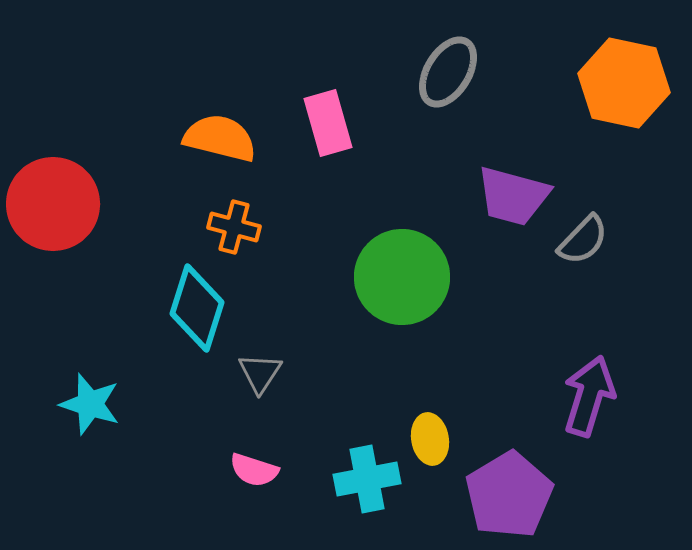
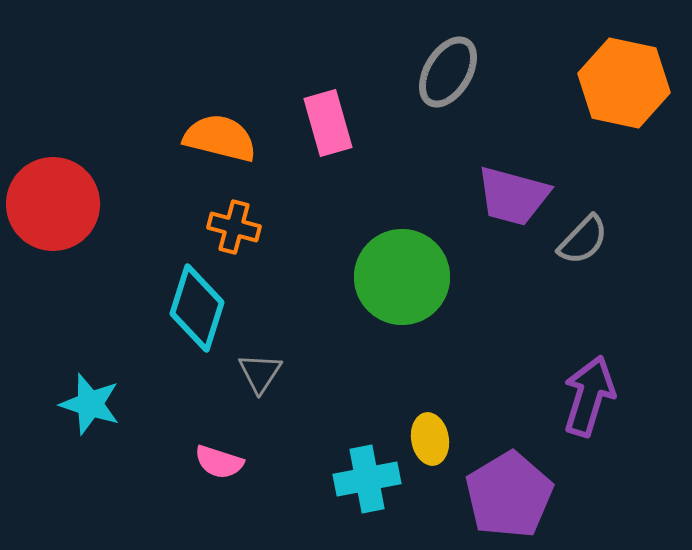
pink semicircle: moved 35 px left, 8 px up
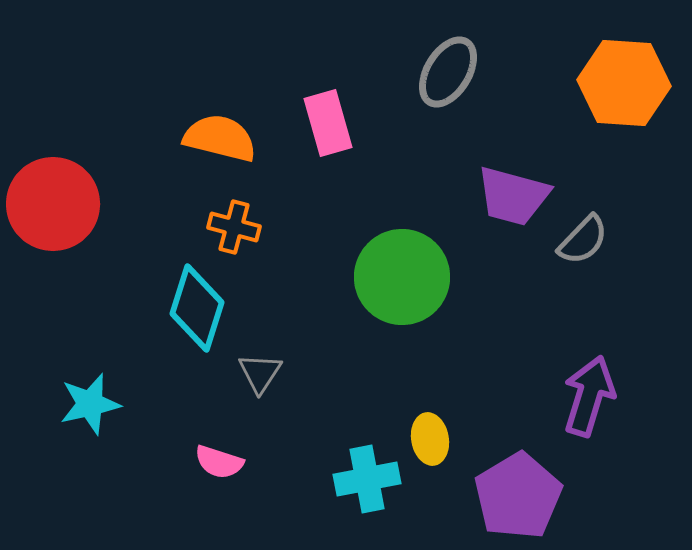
orange hexagon: rotated 8 degrees counterclockwise
cyan star: rotated 30 degrees counterclockwise
purple pentagon: moved 9 px right, 1 px down
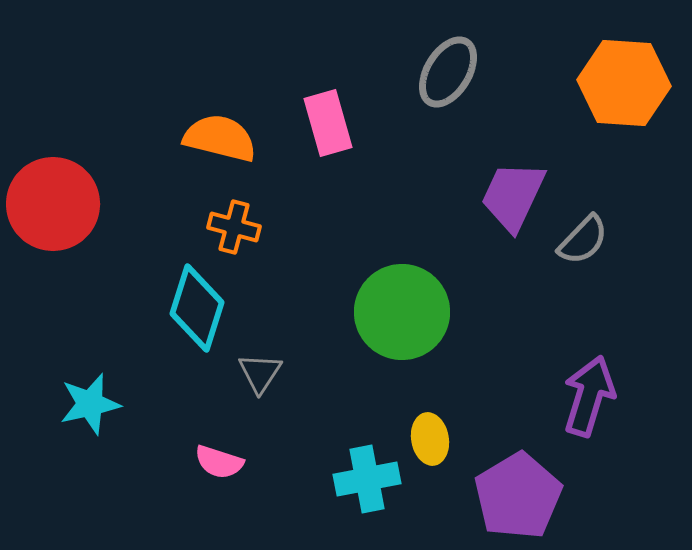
purple trapezoid: rotated 100 degrees clockwise
green circle: moved 35 px down
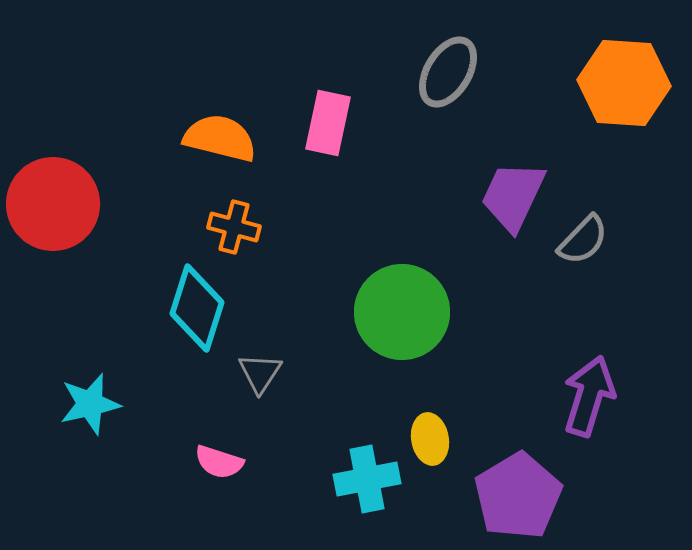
pink rectangle: rotated 28 degrees clockwise
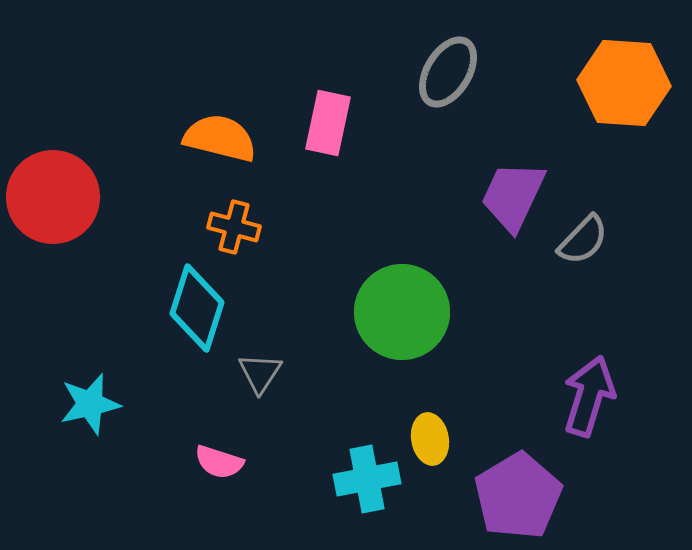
red circle: moved 7 px up
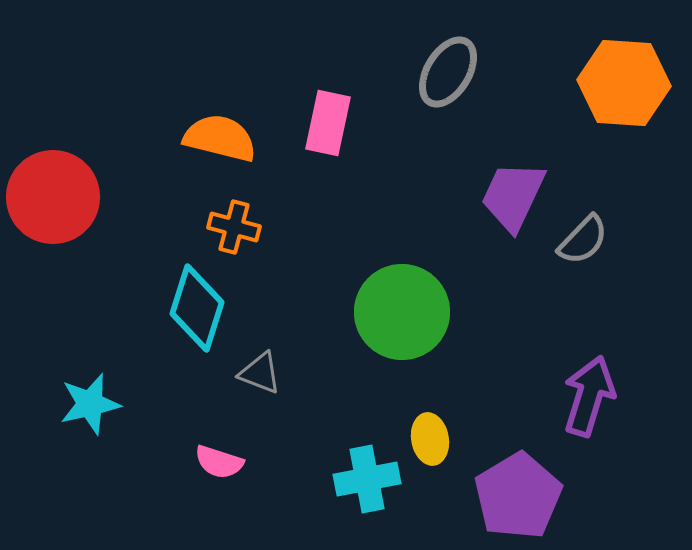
gray triangle: rotated 42 degrees counterclockwise
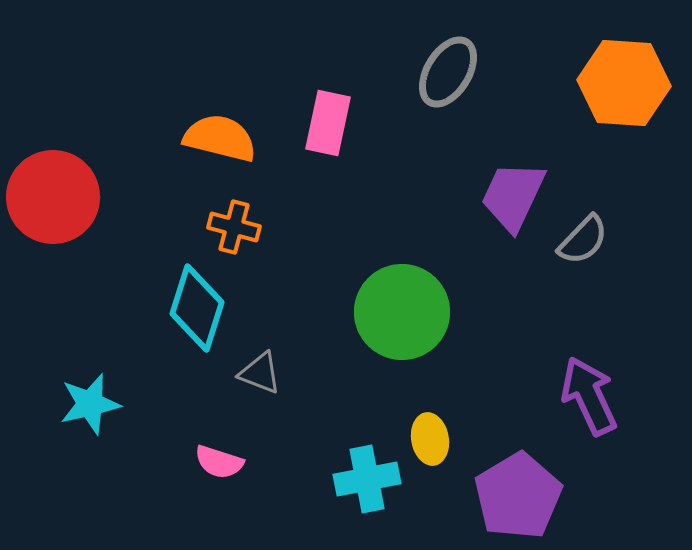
purple arrow: rotated 42 degrees counterclockwise
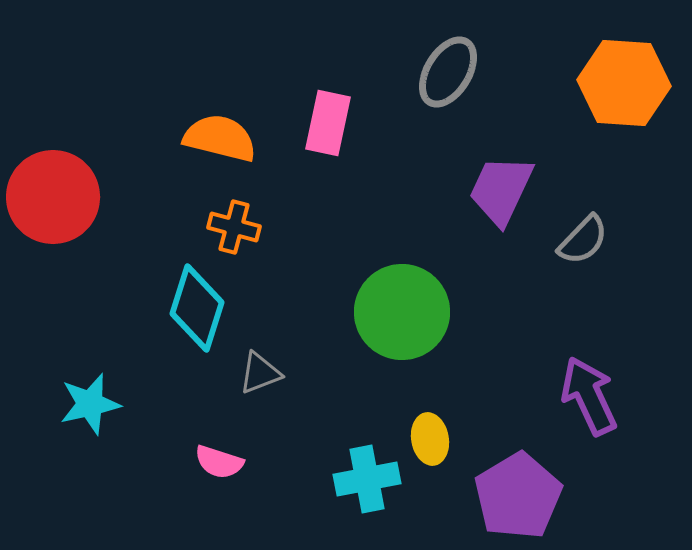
purple trapezoid: moved 12 px left, 6 px up
gray triangle: rotated 42 degrees counterclockwise
